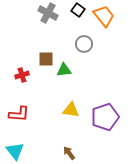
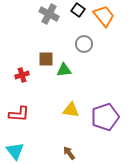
gray cross: moved 1 px right, 1 px down
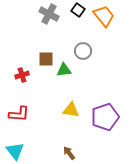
gray circle: moved 1 px left, 7 px down
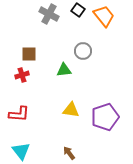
brown square: moved 17 px left, 5 px up
cyan triangle: moved 6 px right
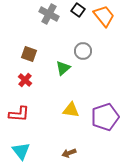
brown square: rotated 21 degrees clockwise
green triangle: moved 1 px left, 2 px up; rotated 35 degrees counterclockwise
red cross: moved 3 px right, 5 px down; rotated 32 degrees counterclockwise
brown arrow: rotated 72 degrees counterclockwise
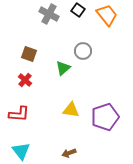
orange trapezoid: moved 3 px right, 1 px up
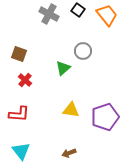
brown square: moved 10 px left
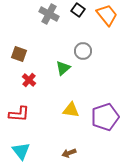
red cross: moved 4 px right
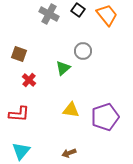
cyan triangle: rotated 18 degrees clockwise
